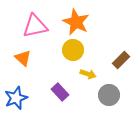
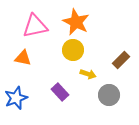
orange triangle: rotated 30 degrees counterclockwise
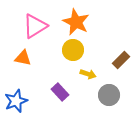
pink triangle: rotated 20 degrees counterclockwise
blue star: moved 3 px down
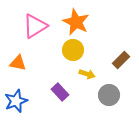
orange triangle: moved 5 px left, 5 px down
yellow arrow: moved 1 px left
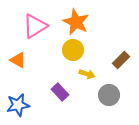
orange triangle: moved 3 px up; rotated 18 degrees clockwise
blue star: moved 2 px right, 4 px down; rotated 10 degrees clockwise
